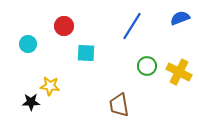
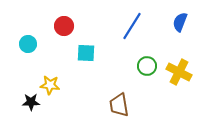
blue semicircle: moved 4 px down; rotated 48 degrees counterclockwise
yellow star: moved 1 px up
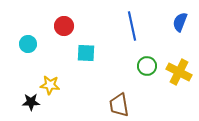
blue line: rotated 44 degrees counterclockwise
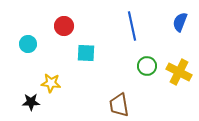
yellow star: moved 1 px right, 2 px up
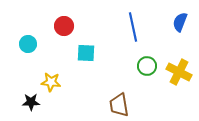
blue line: moved 1 px right, 1 px down
yellow star: moved 1 px up
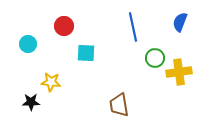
green circle: moved 8 px right, 8 px up
yellow cross: rotated 35 degrees counterclockwise
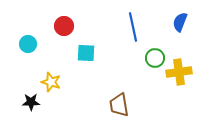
yellow star: rotated 12 degrees clockwise
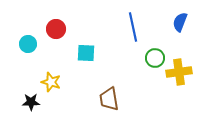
red circle: moved 8 px left, 3 px down
brown trapezoid: moved 10 px left, 6 px up
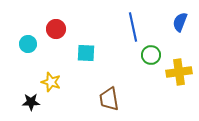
green circle: moved 4 px left, 3 px up
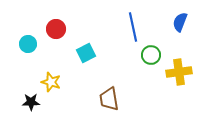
cyan square: rotated 30 degrees counterclockwise
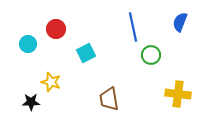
yellow cross: moved 1 px left, 22 px down; rotated 15 degrees clockwise
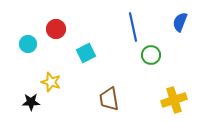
yellow cross: moved 4 px left, 6 px down; rotated 25 degrees counterclockwise
